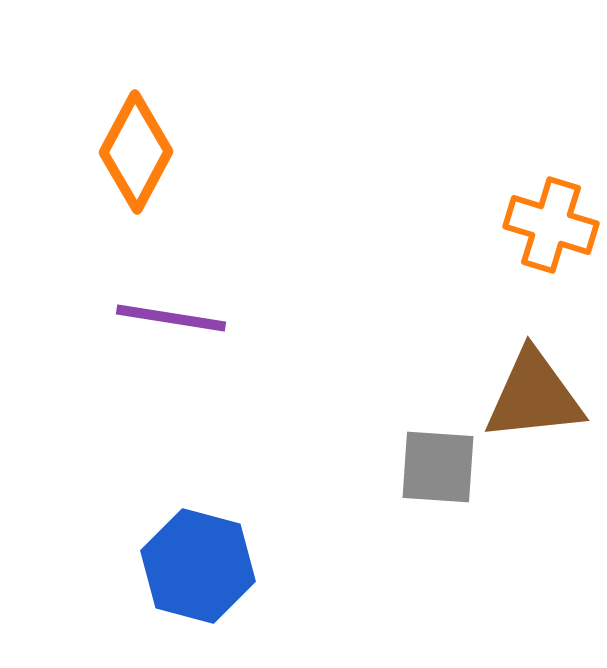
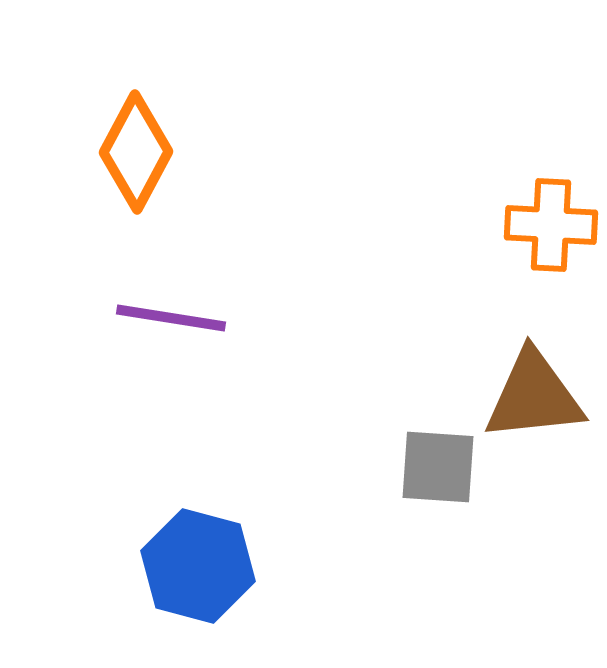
orange cross: rotated 14 degrees counterclockwise
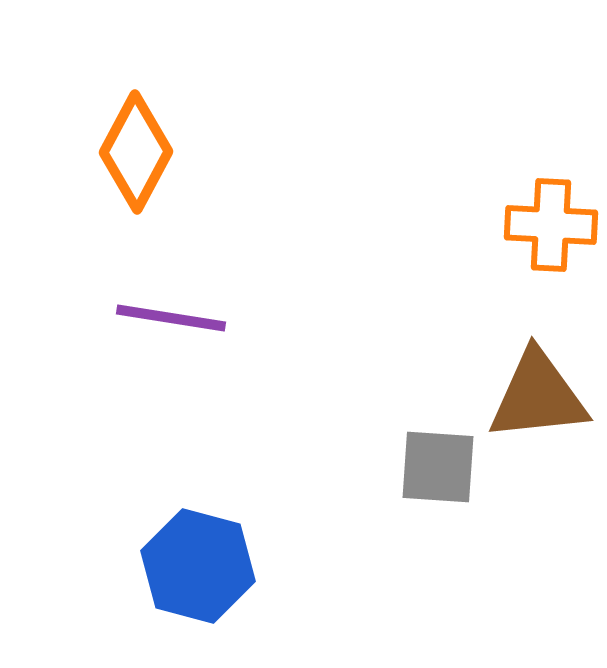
brown triangle: moved 4 px right
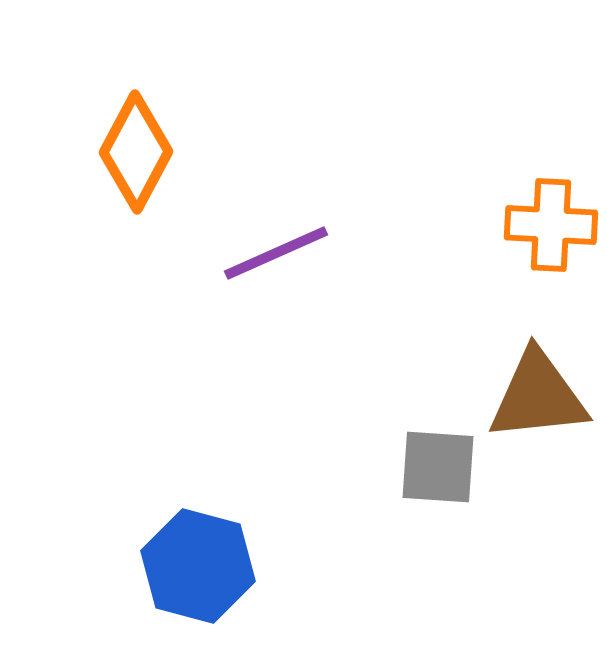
purple line: moved 105 px right, 65 px up; rotated 33 degrees counterclockwise
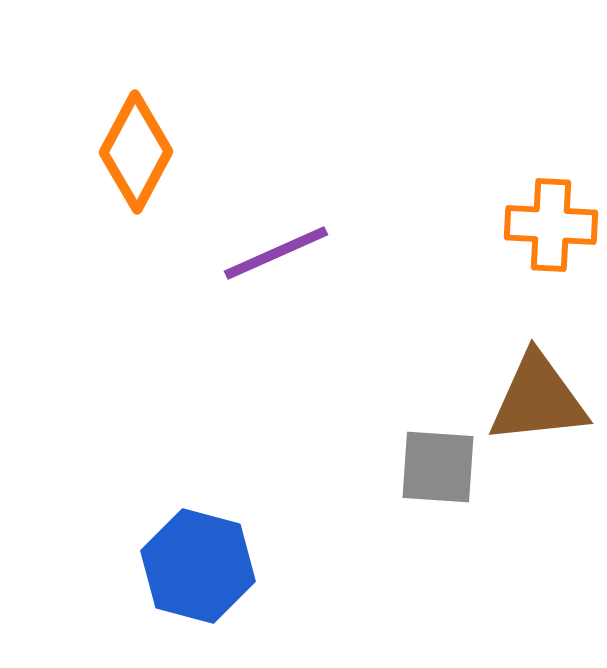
brown triangle: moved 3 px down
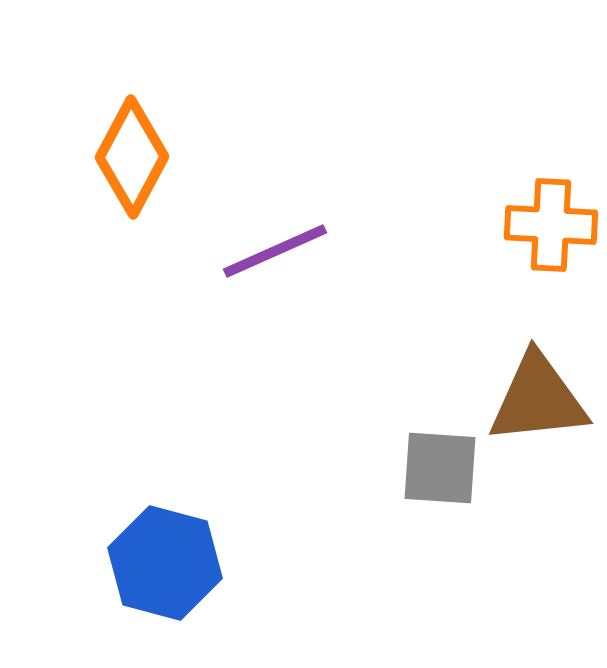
orange diamond: moved 4 px left, 5 px down
purple line: moved 1 px left, 2 px up
gray square: moved 2 px right, 1 px down
blue hexagon: moved 33 px left, 3 px up
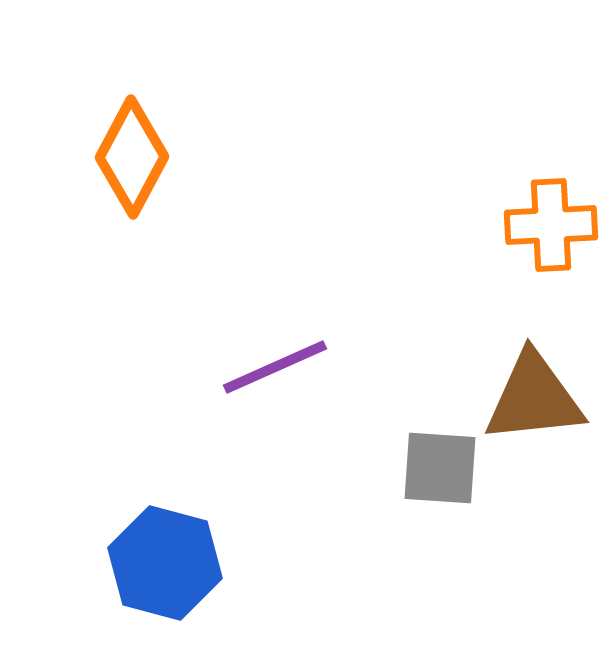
orange cross: rotated 6 degrees counterclockwise
purple line: moved 116 px down
brown triangle: moved 4 px left, 1 px up
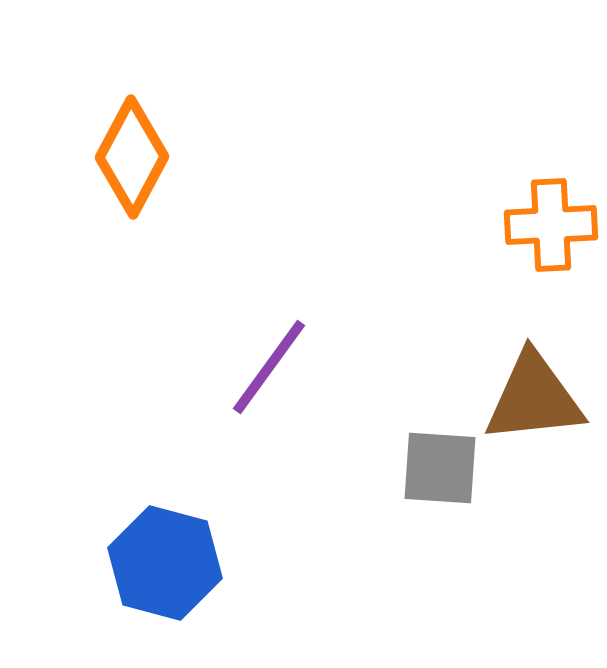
purple line: moved 6 px left; rotated 30 degrees counterclockwise
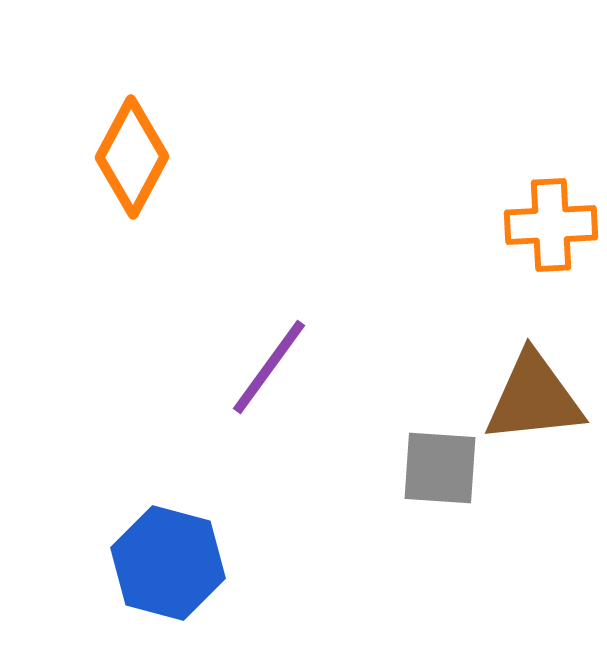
blue hexagon: moved 3 px right
